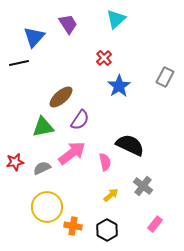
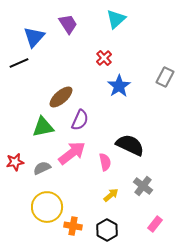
black line: rotated 12 degrees counterclockwise
purple semicircle: rotated 10 degrees counterclockwise
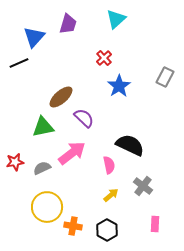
purple trapezoid: rotated 50 degrees clockwise
purple semicircle: moved 4 px right, 2 px up; rotated 70 degrees counterclockwise
pink semicircle: moved 4 px right, 3 px down
pink rectangle: rotated 35 degrees counterclockwise
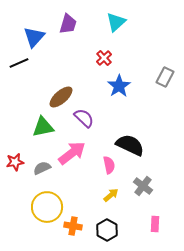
cyan triangle: moved 3 px down
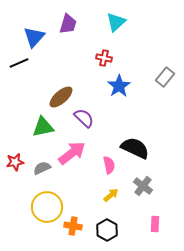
red cross: rotated 35 degrees counterclockwise
gray rectangle: rotated 12 degrees clockwise
black semicircle: moved 5 px right, 3 px down
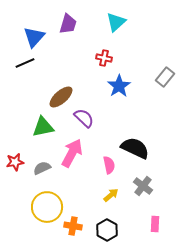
black line: moved 6 px right
pink arrow: rotated 24 degrees counterclockwise
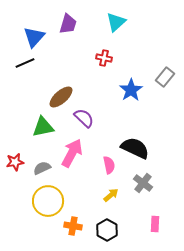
blue star: moved 12 px right, 4 px down
gray cross: moved 3 px up
yellow circle: moved 1 px right, 6 px up
